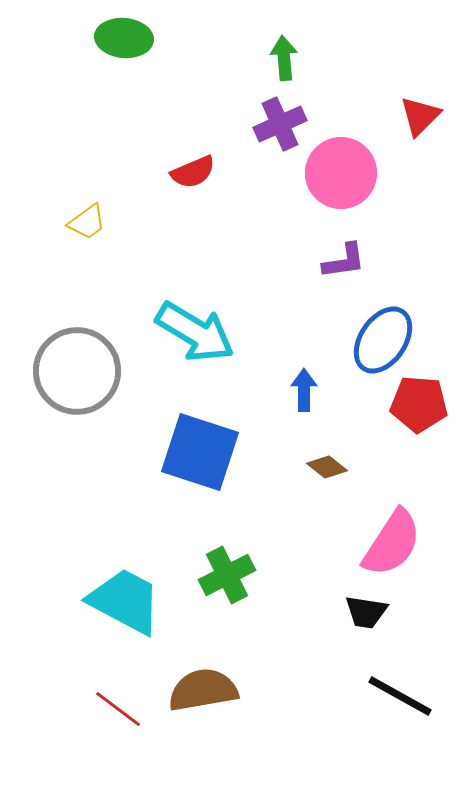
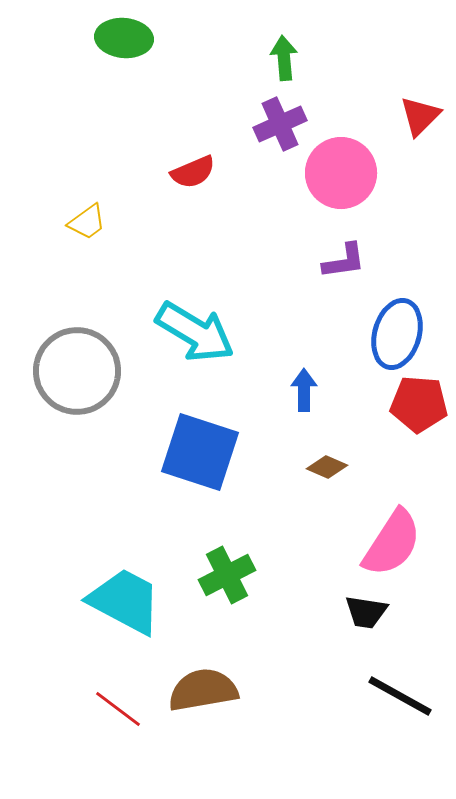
blue ellipse: moved 14 px right, 6 px up; rotated 18 degrees counterclockwise
brown diamond: rotated 15 degrees counterclockwise
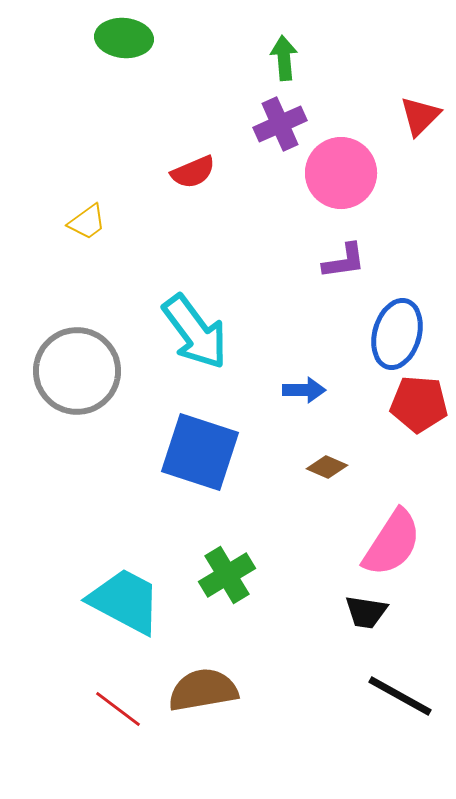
cyan arrow: rotated 22 degrees clockwise
blue arrow: rotated 90 degrees clockwise
green cross: rotated 4 degrees counterclockwise
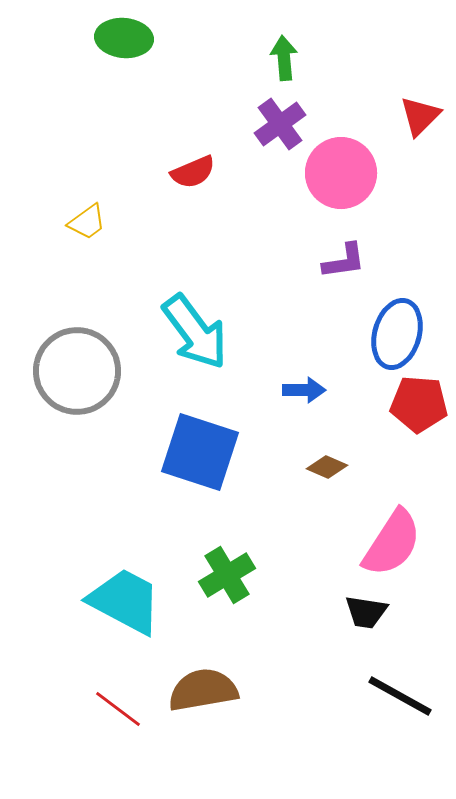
purple cross: rotated 12 degrees counterclockwise
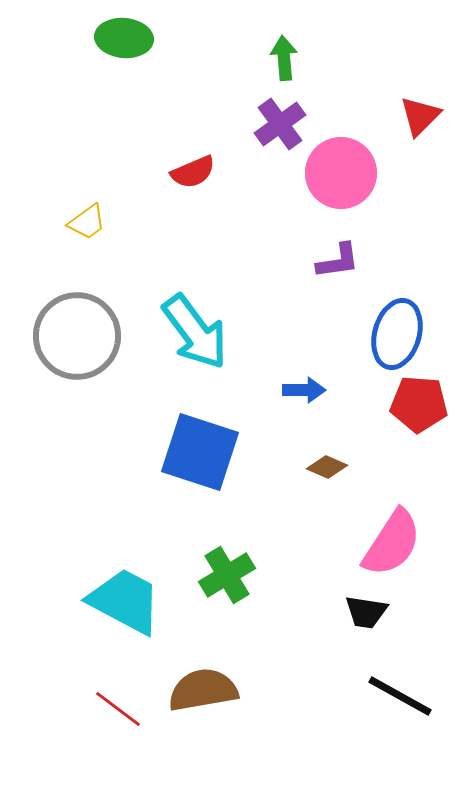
purple L-shape: moved 6 px left
gray circle: moved 35 px up
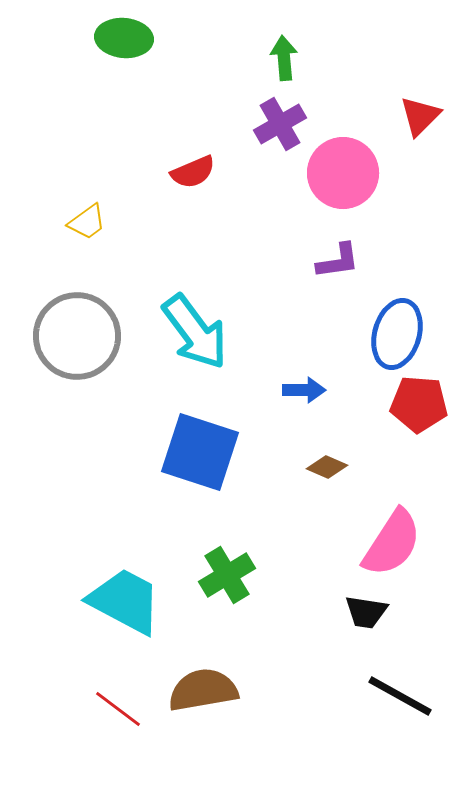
purple cross: rotated 6 degrees clockwise
pink circle: moved 2 px right
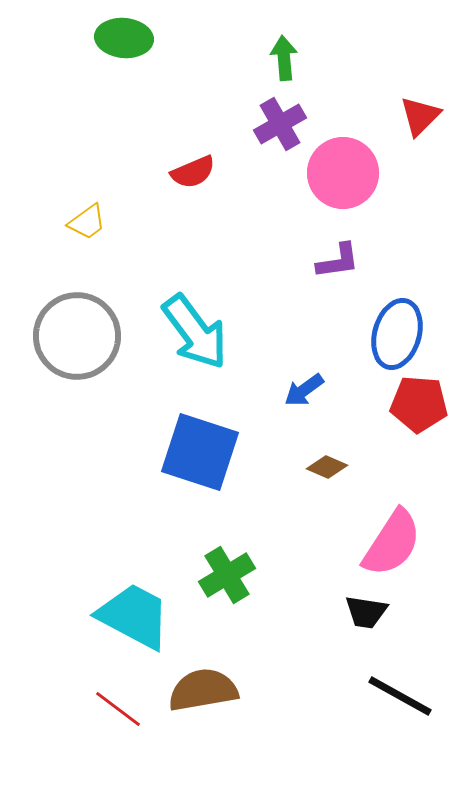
blue arrow: rotated 144 degrees clockwise
cyan trapezoid: moved 9 px right, 15 px down
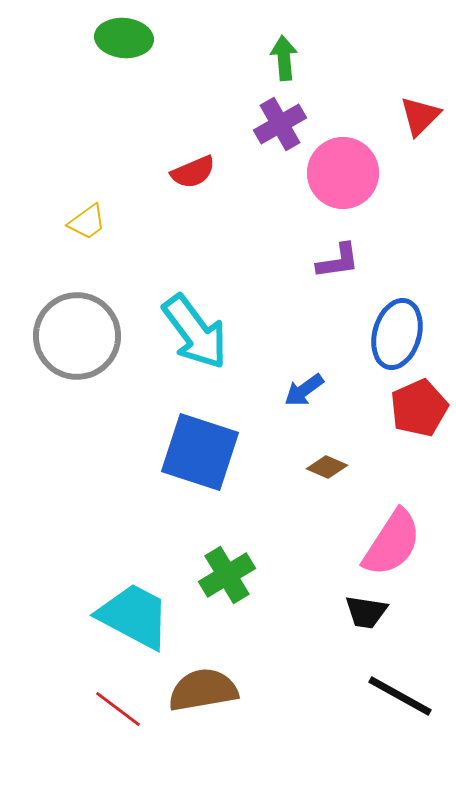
red pentagon: moved 4 px down; rotated 28 degrees counterclockwise
